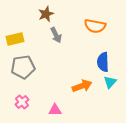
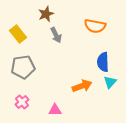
yellow rectangle: moved 3 px right, 5 px up; rotated 66 degrees clockwise
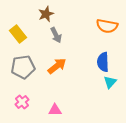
orange semicircle: moved 12 px right
orange arrow: moved 25 px left, 20 px up; rotated 18 degrees counterclockwise
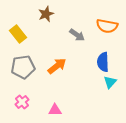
gray arrow: moved 21 px right; rotated 28 degrees counterclockwise
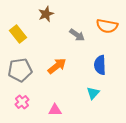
blue semicircle: moved 3 px left, 3 px down
gray pentagon: moved 3 px left, 3 px down
cyan triangle: moved 17 px left, 11 px down
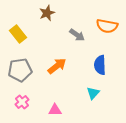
brown star: moved 1 px right, 1 px up
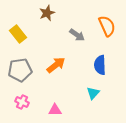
orange semicircle: rotated 125 degrees counterclockwise
orange arrow: moved 1 px left, 1 px up
pink cross: rotated 24 degrees counterclockwise
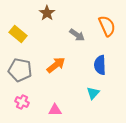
brown star: rotated 14 degrees counterclockwise
yellow rectangle: rotated 12 degrees counterclockwise
gray pentagon: rotated 20 degrees clockwise
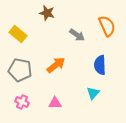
brown star: rotated 21 degrees counterclockwise
pink triangle: moved 7 px up
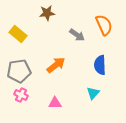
brown star: rotated 21 degrees counterclockwise
orange semicircle: moved 3 px left, 1 px up
gray pentagon: moved 1 px left, 1 px down; rotated 20 degrees counterclockwise
pink cross: moved 1 px left, 7 px up
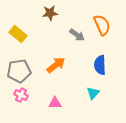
brown star: moved 3 px right
orange semicircle: moved 2 px left
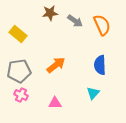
gray arrow: moved 2 px left, 14 px up
